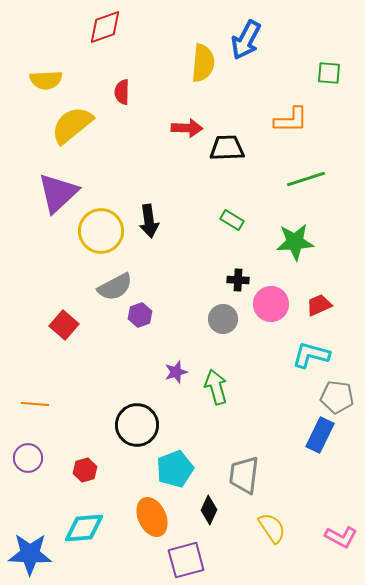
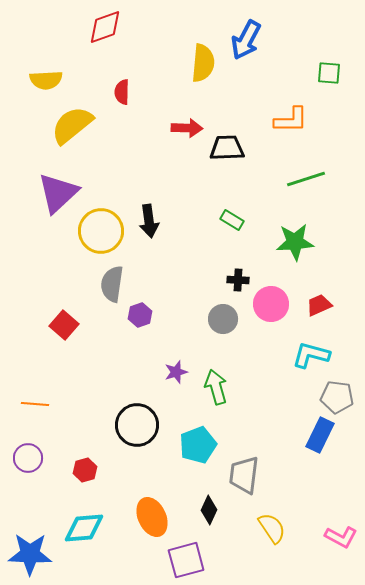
gray semicircle at (115, 287): moved 3 px left, 3 px up; rotated 126 degrees clockwise
cyan pentagon at (175, 469): moved 23 px right, 24 px up
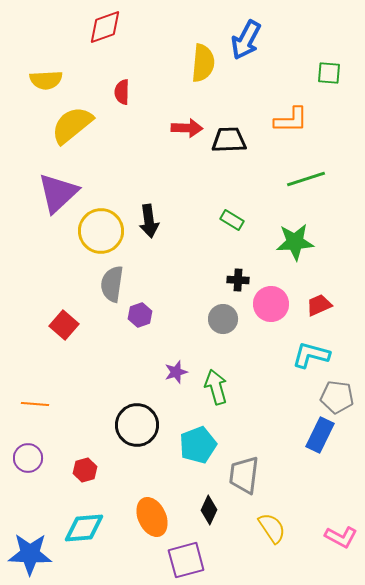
black trapezoid at (227, 148): moved 2 px right, 8 px up
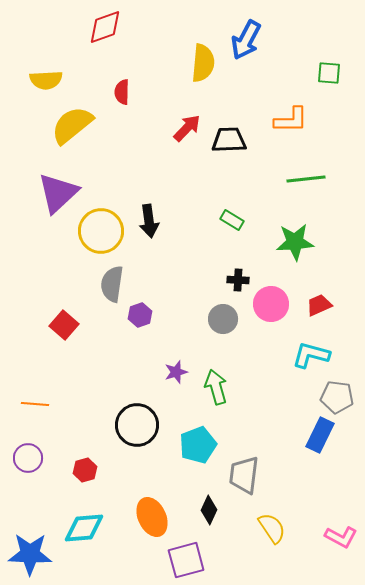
red arrow at (187, 128): rotated 48 degrees counterclockwise
green line at (306, 179): rotated 12 degrees clockwise
